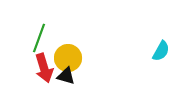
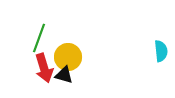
cyan semicircle: rotated 35 degrees counterclockwise
yellow circle: moved 1 px up
black triangle: moved 2 px left, 1 px up
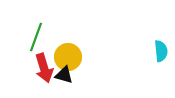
green line: moved 3 px left, 1 px up
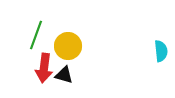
green line: moved 2 px up
yellow circle: moved 11 px up
red arrow: rotated 24 degrees clockwise
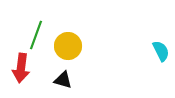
cyan semicircle: rotated 20 degrees counterclockwise
red arrow: moved 23 px left
black triangle: moved 1 px left, 5 px down
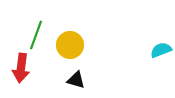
yellow circle: moved 2 px right, 1 px up
cyan semicircle: moved 1 px up; rotated 85 degrees counterclockwise
black triangle: moved 13 px right
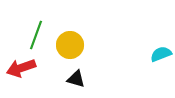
cyan semicircle: moved 4 px down
red arrow: rotated 64 degrees clockwise
black triangle: moved 1 px up
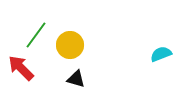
green line: rotated 16 degrees clockwise
red arrow: rotated 64 degrees clockwise
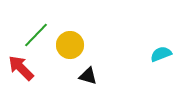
green line: rotated 8 degrees clockwise
black triangle: moved 12 px right, 3 px up
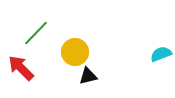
green line: moved 2 px up
yellow circle: moved 5 px right, 7 px down
black triangle: rotated 30 degrees counterclockwise
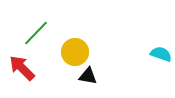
cyan semicircle: rotated 40 degrees clockwise
red arrow: moved 1 px right
black triangle: rotated 24 degrees clockwise
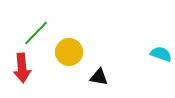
yellow circle: moved 6 px left
red arrow: rotated 140 degrees counterclockwise
black triangle: moved 11 px right, 1 px down
